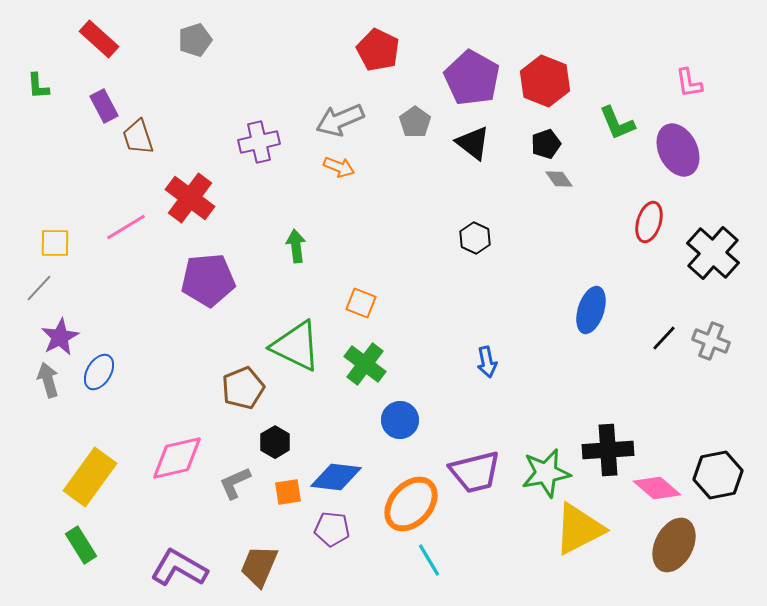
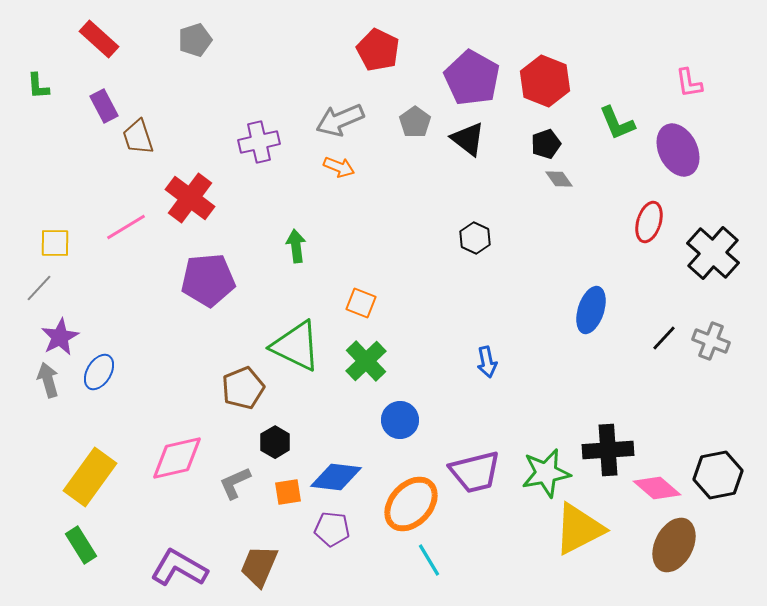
black triangle at (473, 143): moved 5 px left, 4 px up
green cross at (365, 364): moved 1 px right, 3 px up; rotated 9 degrees clockwise
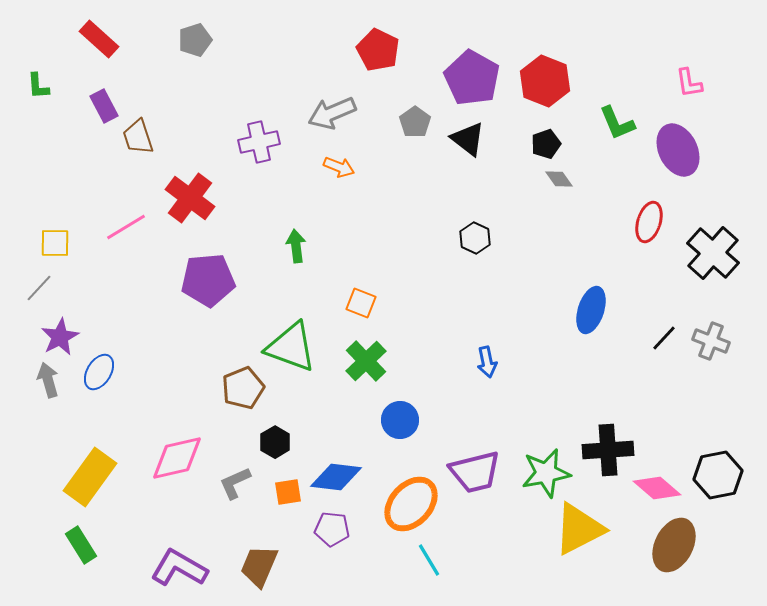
gray arrow at (340, 120): moved 8 px left, 7 px up
green triangle at (296, 346): moved 5 px left, 1 px down; rotated 6 degrees counterclockwise
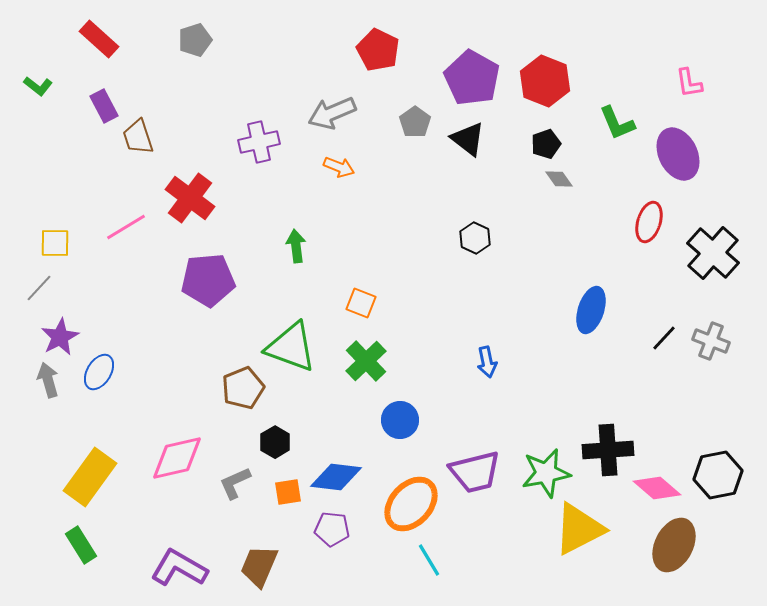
green L-shape at (38, 86): rotated 48 degrees counterclockwise
purple ellipse at (678, 150): moved 4 px down
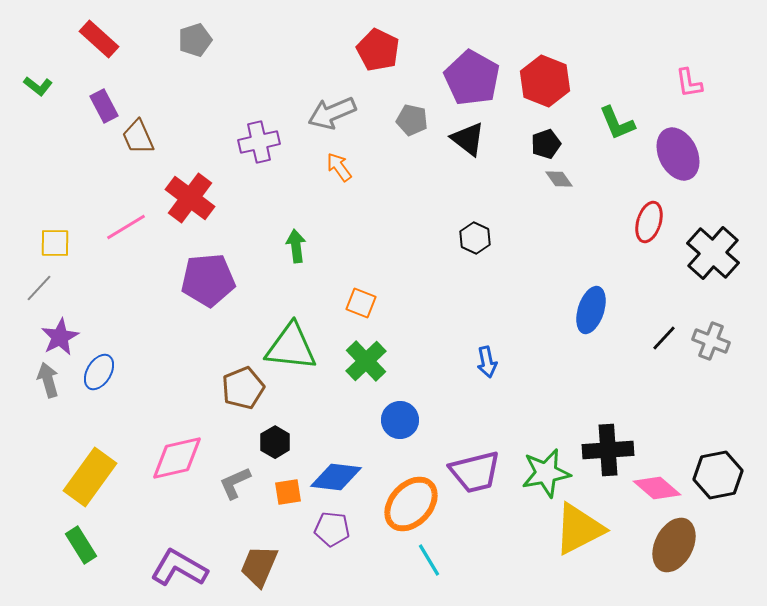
gray pentagon at (415, 122): moved 3 px left, 2 px up; rotated 24 degrees counterclockwise
brown trapezoid at (138, 137): rotated 6 degrees counterclockwise
orange arrow at (339, 167): rotated 148 degrees counterclockwise
green triangle at (291, 347): rotated 14 degrees counterclockwise
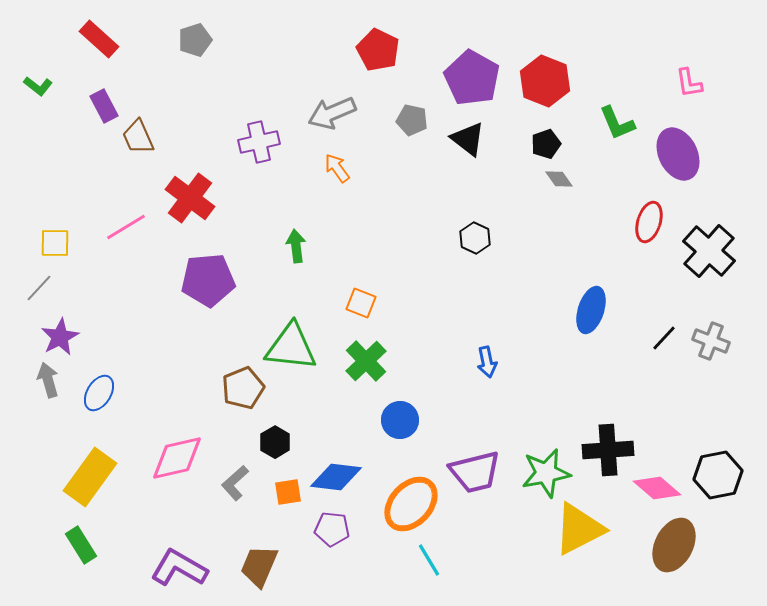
orange arrow at (339, 167): moved 2 px left, 1 px down
black cross at (713, 253): moved 4 px left, 2 px up
blue ellipse at (99, 372): moved 21 px down
gray L-shape at (235, 483): rotated 18 degrees counterclockwise
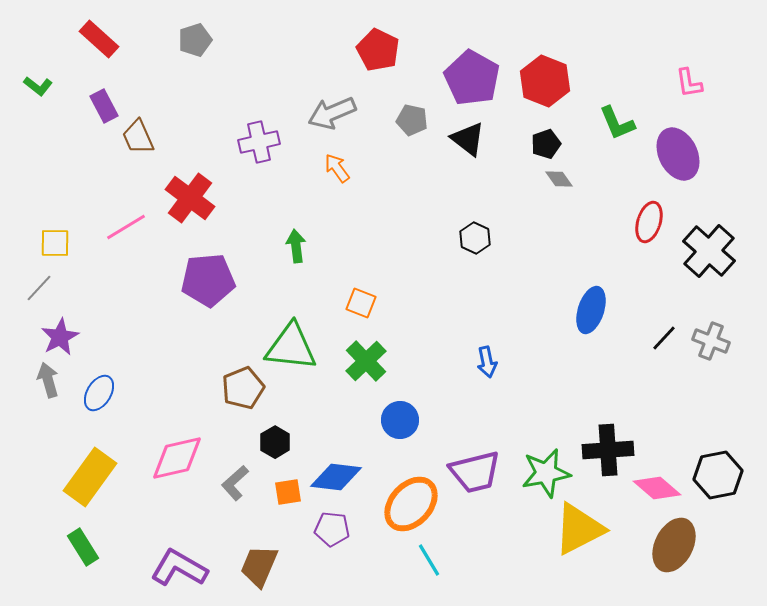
green rectangle at (81, 545): moved 2 px right, 2 px down
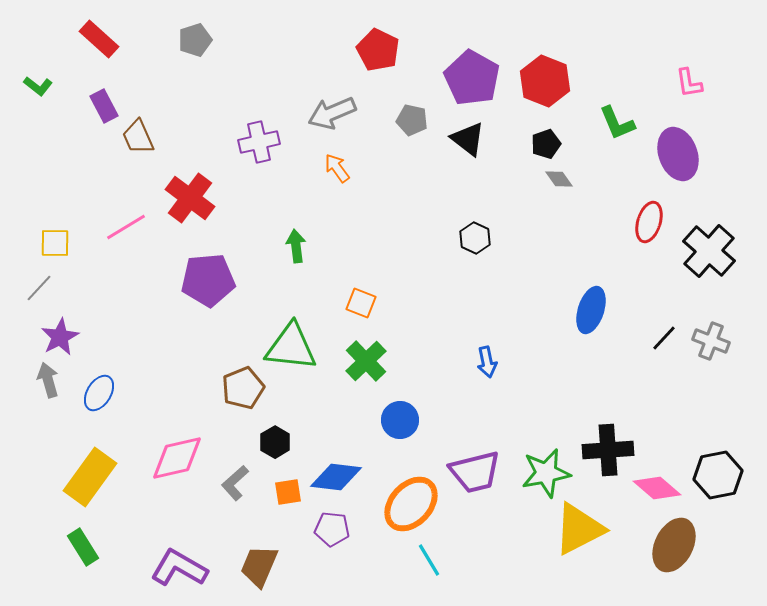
purple ellipse at (678, 154): rotated 6 degrees clockwise
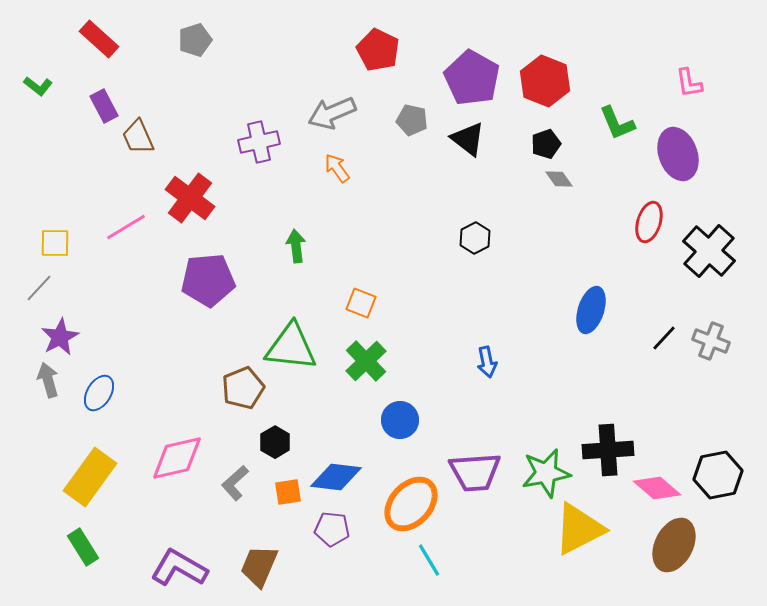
black hexagon at (475, 238): rotated 8 degrees clockwise
purple trapezoid at (475, 472): rotated 10 degrees clockwise
